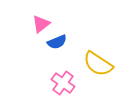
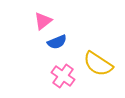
pink triangle: moved 2 px right, 3 px up
pink cross: moved 7 px up
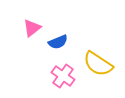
pink triangle: moved 11 px left, 7 px down
blue semicircle: moved 1 px right
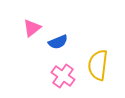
yellow semicircle: moved 1 px down; rotated 64 degrees clockwise
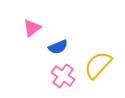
blue semicircle: moved 5 px down
yellow semicircle: rotated 36 degrees clockwise
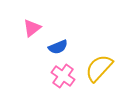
yellow semicircle: moved 1 px right, 3 px down
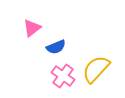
blue semicircle: moved 2 px left
yellow semicircle: moved 3 px left, 1 px down
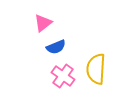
pink triangle: moved 11 px right, 5 px up
yellow semicircle: rotated 40 degrees counterclockwise
